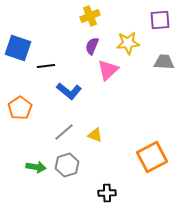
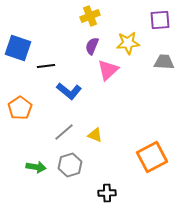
gray hexagon: moved 3 px right
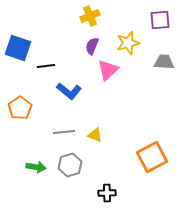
yellow star: rotated 10 degrees counterclockwise
gray line: rotated 35 degrees clockwise
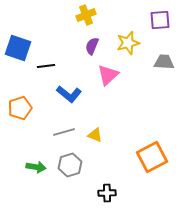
yellow cross: moved 4 px left, 1 px up
pink triangle: moved 5 px down
blue L-shape: moved 3 px down
orange pentagon: rotated 15 degrees clockwise
gray line: rotated 10 degrees counterclockwise
